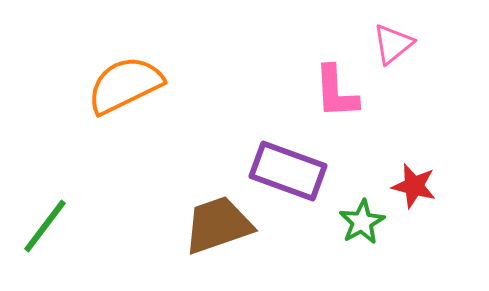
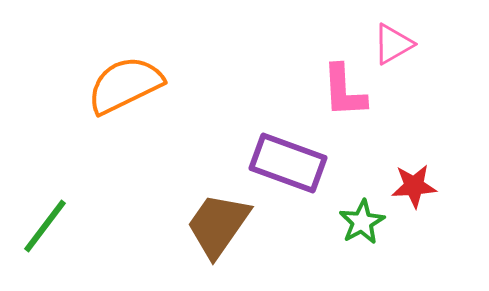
pink triangle: rotated 9 degrees clockwise
pink L-shape: moved 8 px right, 1 px up
purple rectangle: moved 8 px up
red star: rotated 18 degrees counterclockwise
brown trapezoid: rotated 36 degrees counterclockwise
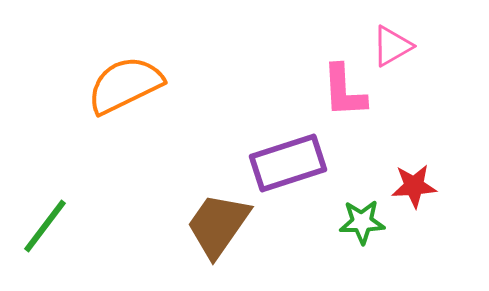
pink triangle: moved 1 px left, 2 px down
purple rectangle: rotated 38 degrees counterclockwise
green star: rotated 27 degrees clockwise
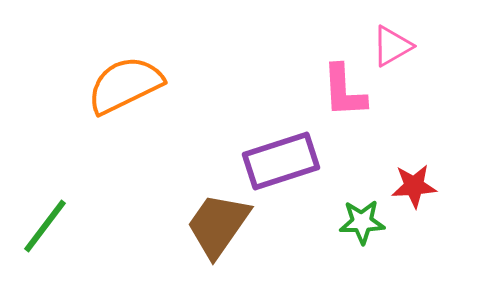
purple rectangle: moved 7 px left, 2 px up
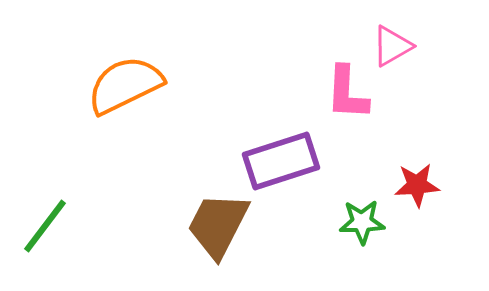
pink L-shape: moved 3 px right, 2 px down; rotated 6 degrees clockwise
red star: moved 3 px right, 1 px up
brown trapezoid: rotated 8 degrees counterclockwise
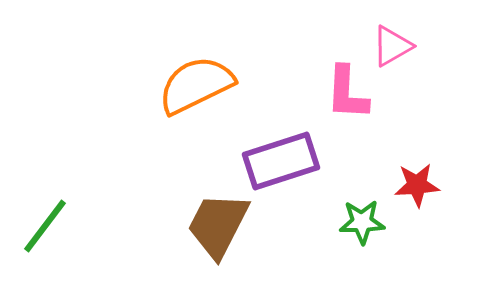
orange semicircle: moved 71 px right
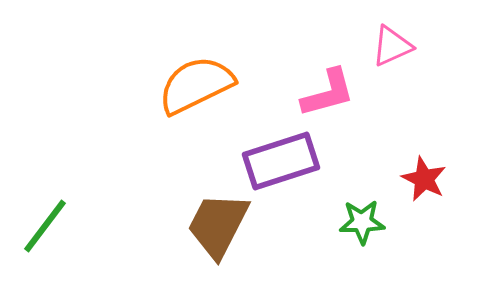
pink triangle: rotated 6 degrees clockwise
pink L-shape: moved 19 px left; rotated 108 degrees counterclockwise
red star: moved 7 px right, 6 px up; rotated 30 degrees clockwise
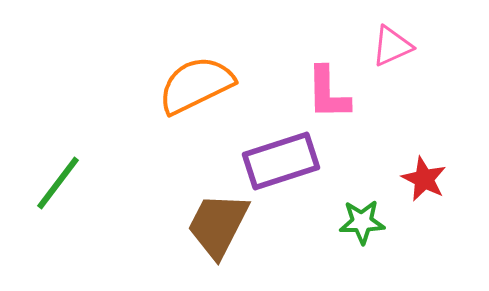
pink L-shape: rotated 104 degrees clockwise
green line: moved 13 px right, 43 px up
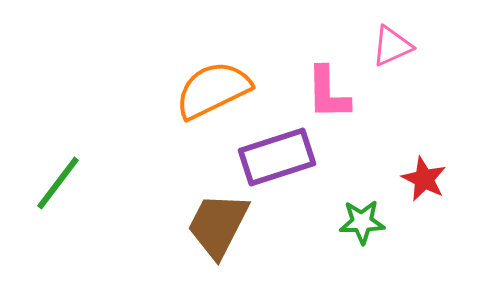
orange semicircle: moved 17 px right, 5 px down
purple rectangle: moved 4 px left, 4 px up
